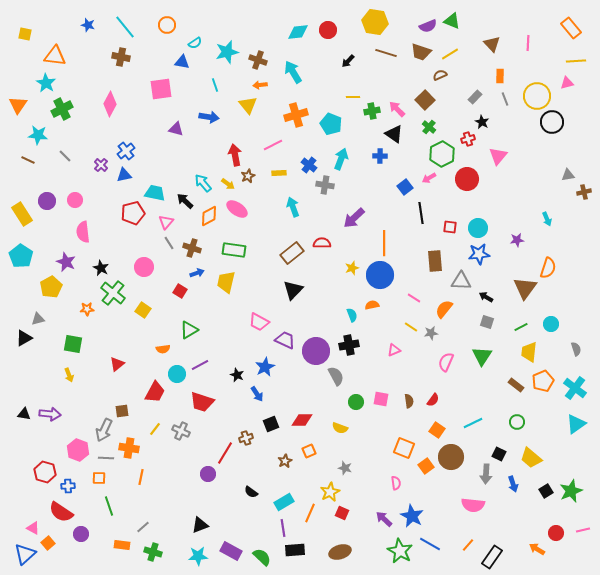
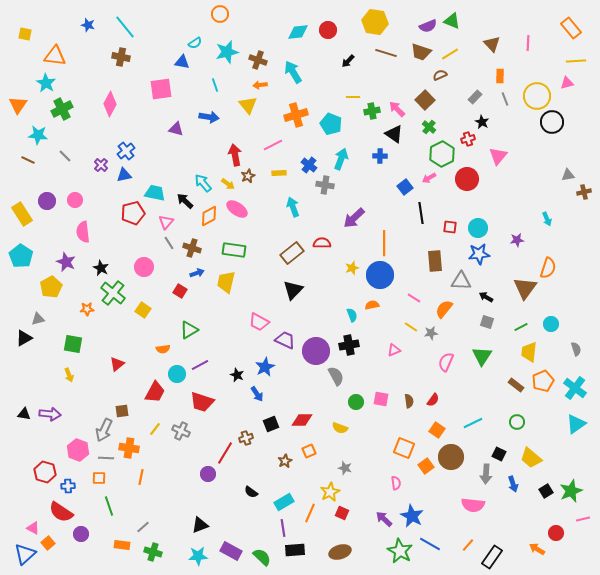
orange circle at (167, 25): moved 53 px right, 11 px up
pink line at (583, 530): moved 11 px up
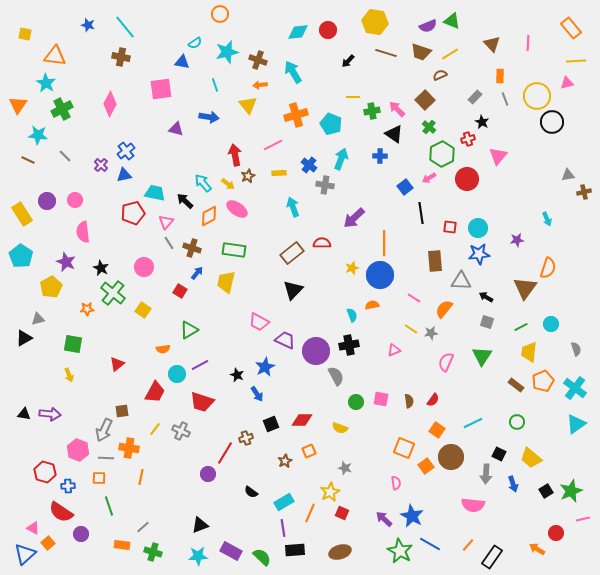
blue arrow at (197, 273): rotated 32 degrees counterclockwise
yellow line at (411, 327): moved 2 px down
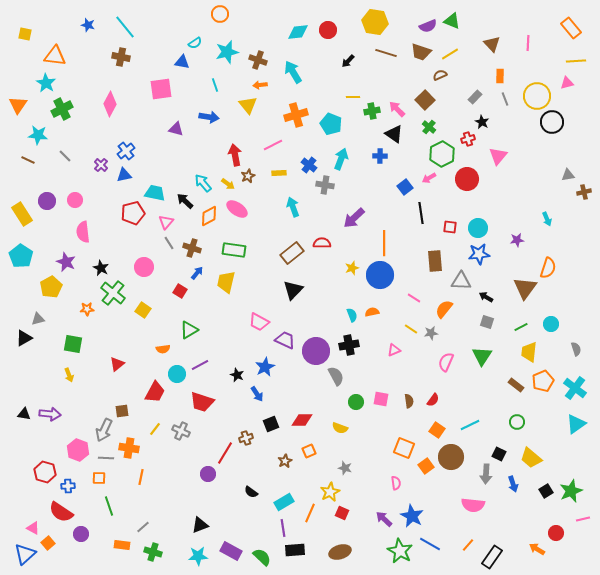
orange semicircle at (372, 305): moved 7 px down
cyan line at (473, 423): moved 3 px left, 2 px down
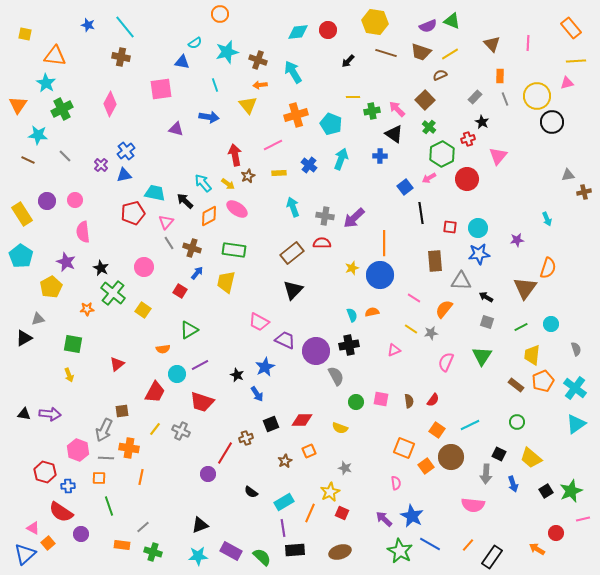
gray cross at (325, 185): moved 31 px down
yellow trapezoid at (529, 352): moved 3 px right, 3 px down
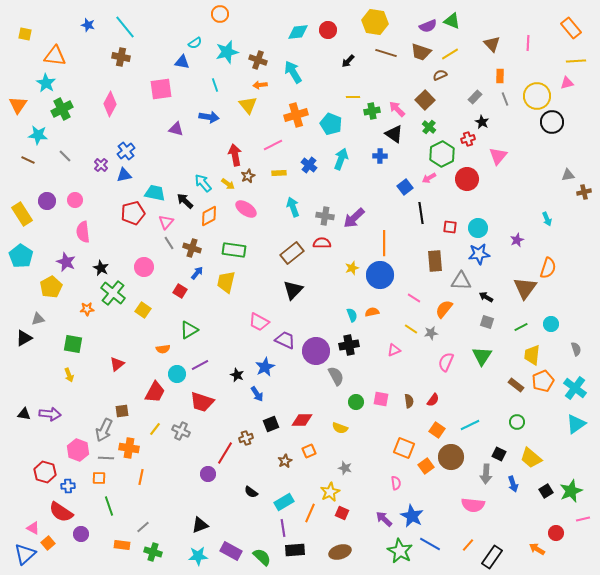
pink ellipse at (237, 209): moved 9 px right
purple star at (517, 240): rotated 16 degrees counterclockwise
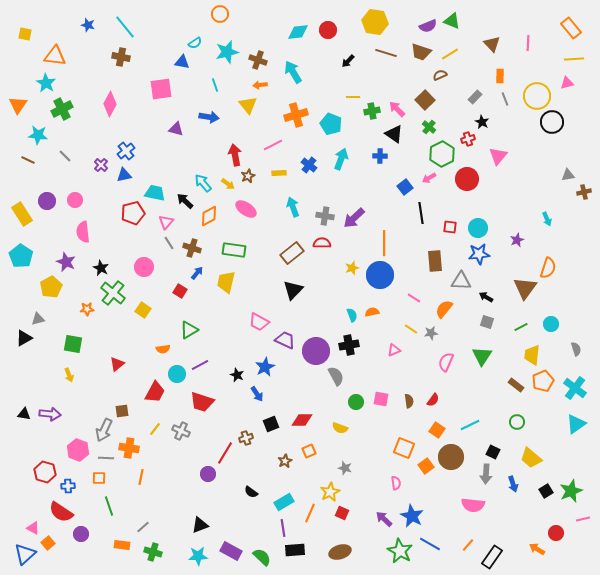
yellow line at (576, 61): moved 2 px left, 2 px up
black square at (499, 454): moved 6 px left, 2 px up
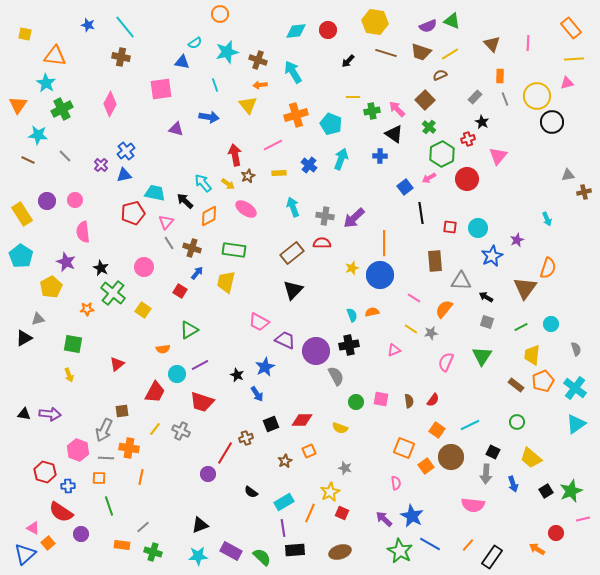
cyan diamond at (298, 32): moved 2 px left, 1 px up
blue star at (479, 254): moved 13 px right, 2 px down; rotated 20 degrees counterclockwise
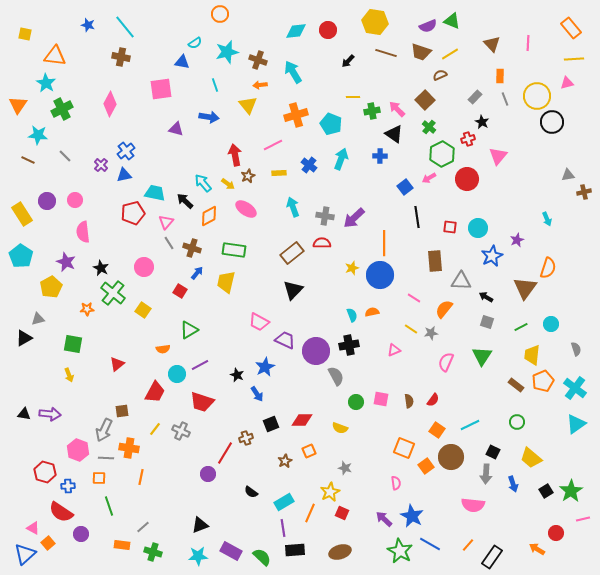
black line at (421, 213): moved 4 px left, 4 px down
green star at (571, 491): rotated 10 degrees counterclockwise
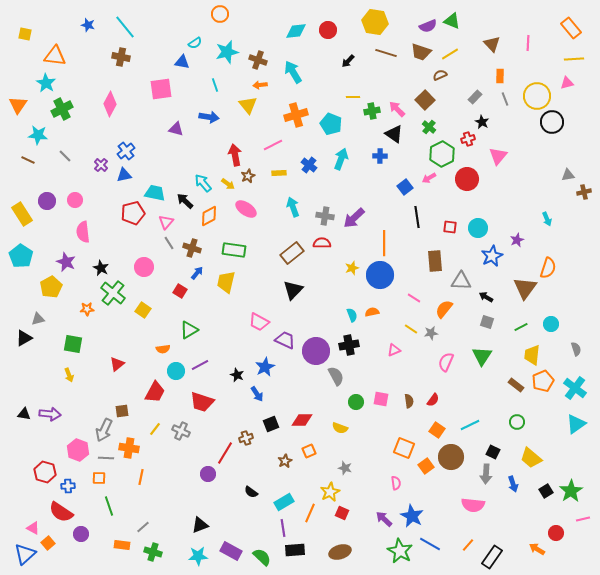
cyan circle at (177, 374): moved 1 px left, 3 px up
